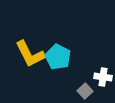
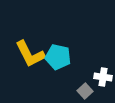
cyan pentagon: rotated 15 degrees counterclockwise
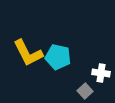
yellow L-shape: moved 2 px left, 1 px up
white cross: moved 2 px left, 4 px up
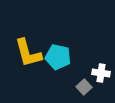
yellow L-shape: rotated 12 degrees clockwise
gray square: moved 1 px left, 4 px up
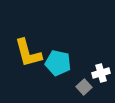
cyan pentagon: moved 6 px down
white cross: rotated 24 degrees counterclockwise
